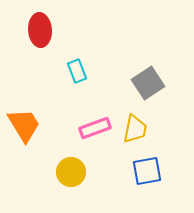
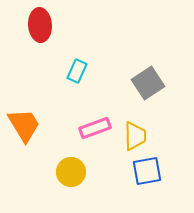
red ellipse: moved 5 px up
cyan rectangle: rotated 45 degrees clockwise
yellow trapezoid: moved 7 px down; rotated 12 degrees counterclockwise
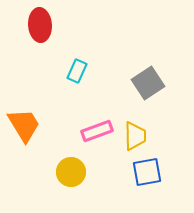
pink rectangle: moved 2 px right, 3 px down
blue square: moved 1 px down
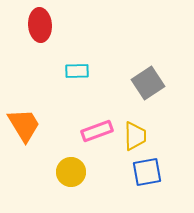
cyan rectangle: rotated 65 degrees clockwise
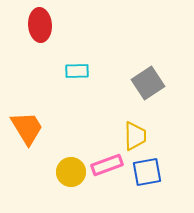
orange trapezoid: moved 3 px right, 3 px down
pink rectangle: moved 10 px right, 34 px down
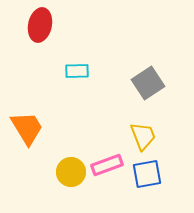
red ellipse: rotated 16 degrees clockwise
yellow trapezoid: moved 8 px right; rotated 20 degrees counterclockwise
blue square: moved 2 px down
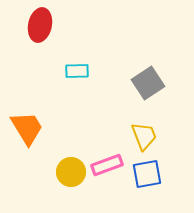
yellow trapezoid: moved 1 px right
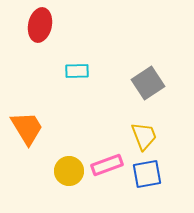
yellow circle: moved 2 px left, 1 px up
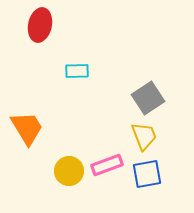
gray square: moved 15 px down
